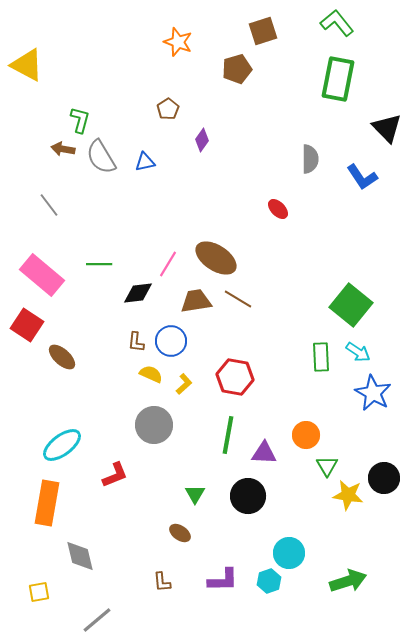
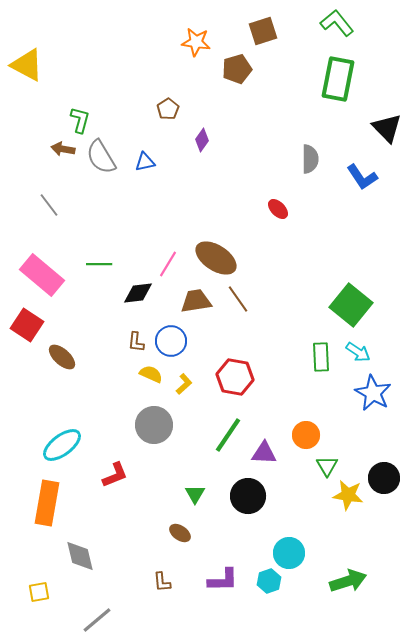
orange star at (178, 42): moved 18 px right; rotated 12 degrees counterclockwise
brown line at (238, 299): rotated 24 degrees clockwise
green line at (228, 435): rotated 24 degrees clockwise
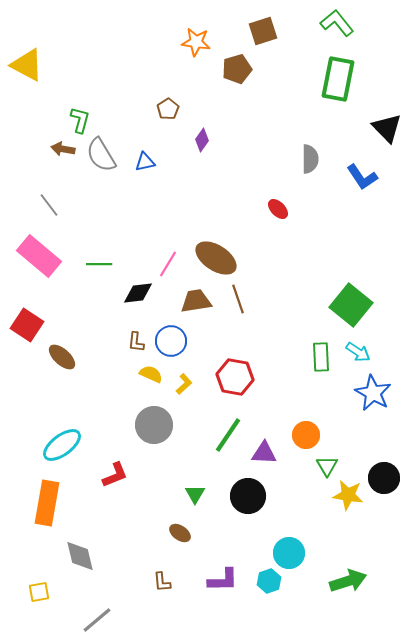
gray semicircle at (101, 157): moved 2 px up
pink rectangle at (42, 275): moved 3 px left, 19 px up
brown line at (238, 299): rotated 16 degrees clockwise
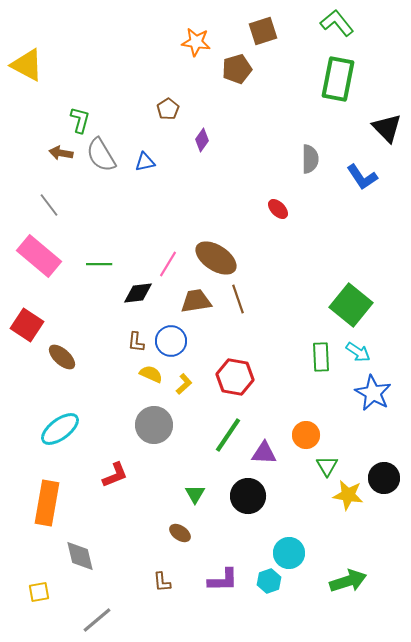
brown arrow at (63, 149): moved 2 px left, 4 px down
cyan ellipse at (62, 445): moved 2 px left, 16 px up
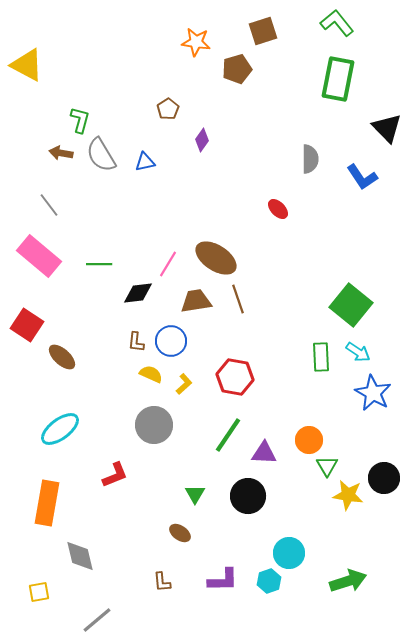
orange circle at (306, 435): moved 3 px right, 5 px down
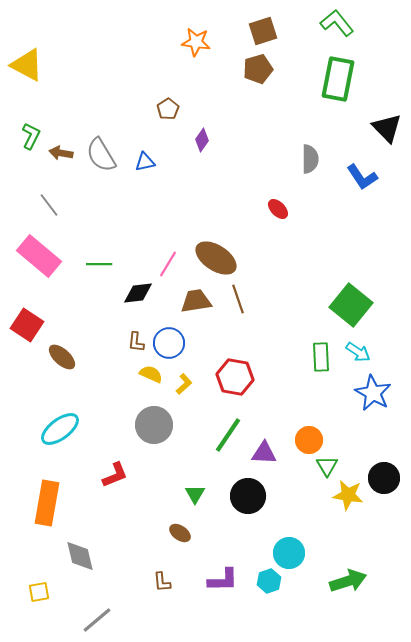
brown pentagon at (237, 69): moved 21 px right
green L-shape at (80, 120): moved 49 px left, 16 px down; rotated 12 degrees clockwise
blue circle at (171, 341): moved 2 px left, 2 px down
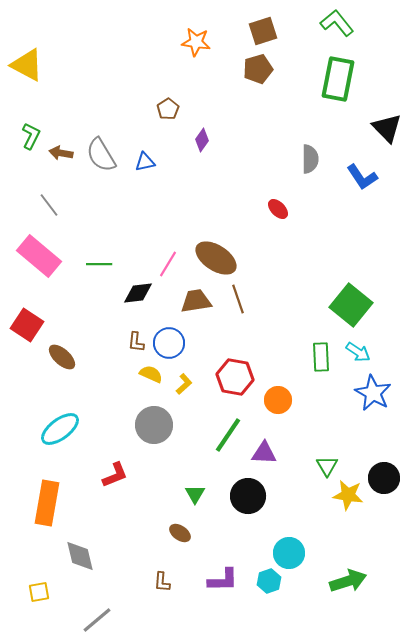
orange circle at (309, 440): moved 31 px left, 40 px up
brown L-shape at (162, 582): rotated 10 degrees clockwise
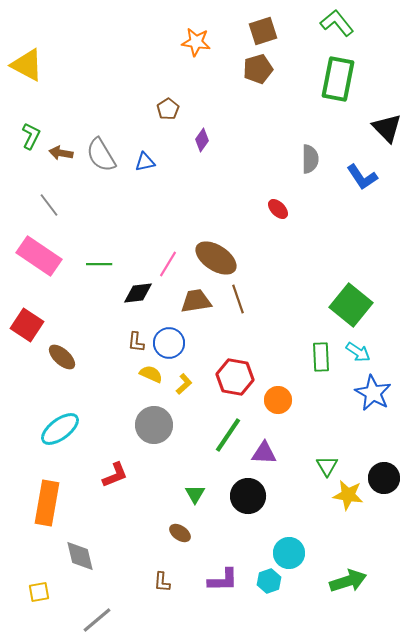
pink rectangle at (39, 256): rotated 6 degrees counterclockwise
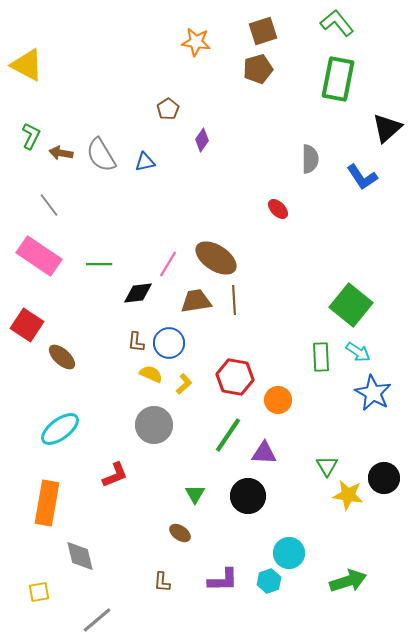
black triangle at (387, 128): rotated 32 degrees clockwise
brown line at (238, 299): moved 4 px left, 1 px down; rotated 16 degrees clockwise
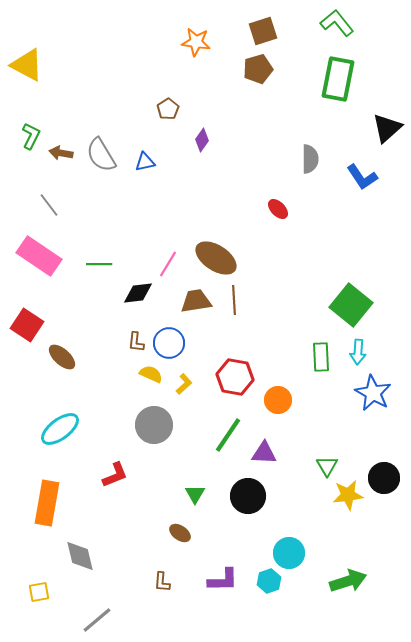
cyan arrow at (358, 352): rotated 60 degrees clockwise
yellow star at (348, 495): rotated 16 degrees counterclockwise
